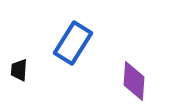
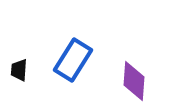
blue rectangle: moved 17 px down
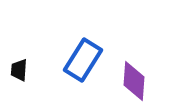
blue rectangle: moved 10 px right
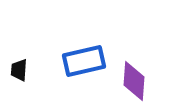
blue rectangle: moved 1 px right, 1 px down; rotated 45 degrees clockwise
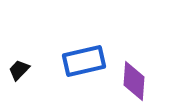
black trapezoid: rotated 40 degrees clockwise
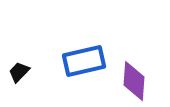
black trapezoid: moved 2 px down
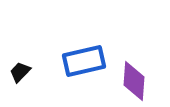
black trapezoid: moved 1 px right
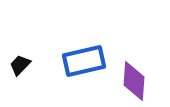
black trapezoid: moved 7 px up
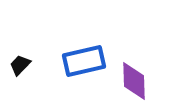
purple diamond: rotated 6 degrees counterclockwise
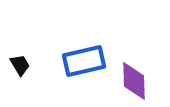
black trapezoid: rotated 105 degrees clockwise
